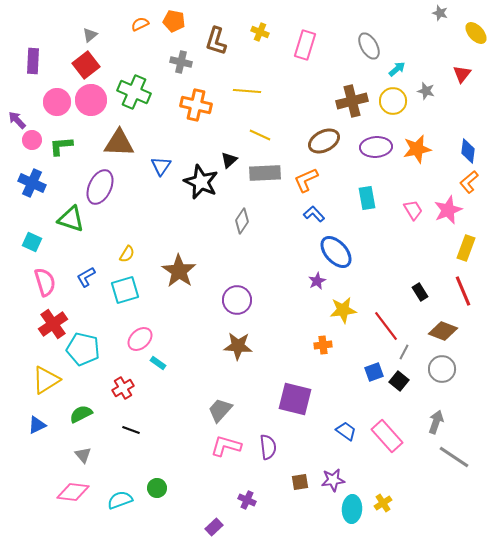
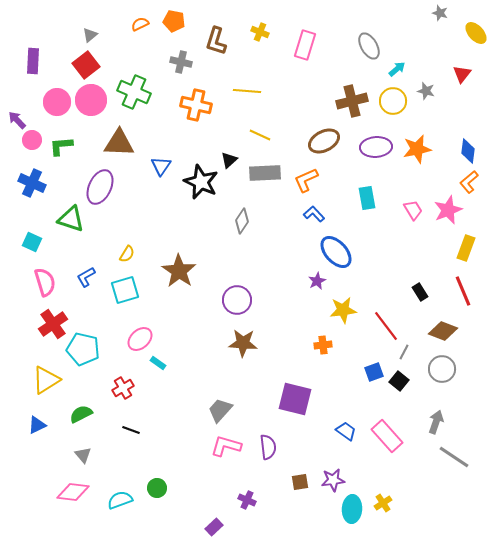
brown star at (238, 346): moved 5 px right, 3 px up
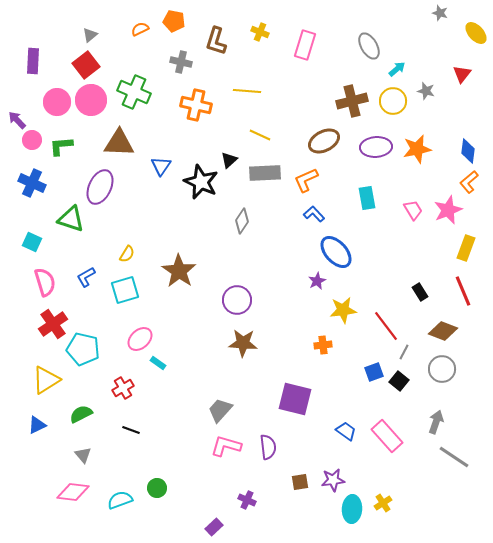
orange semicircle at (140, 24): moved 5 px down
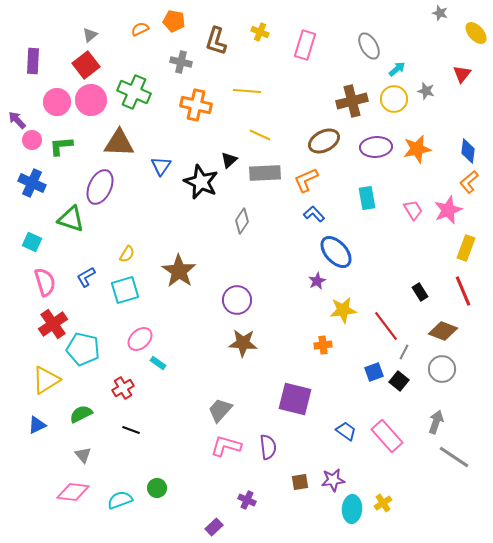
yellow circle at (393, 101): moved 1 px right, 2 px up
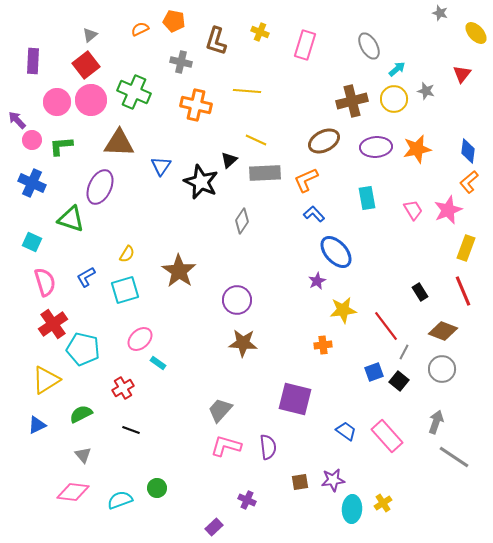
yellow line at (260, 135): moved 4 px left, 5 px down
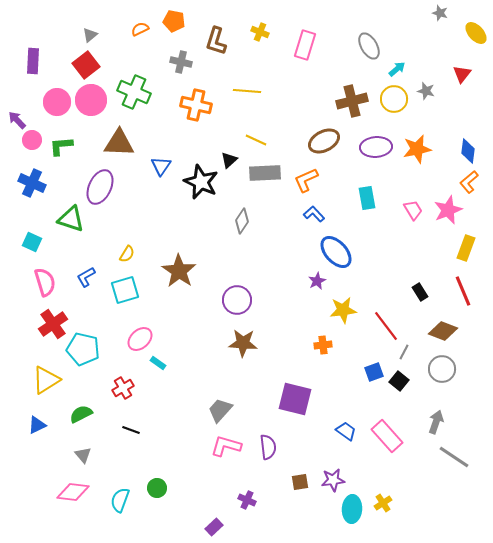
cyan semicircle at (120, 500): rotated 50 degrees counterclockwise
